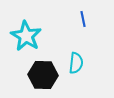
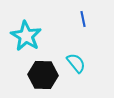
cyan semicircle: rotated 45 degrees counterclockwise
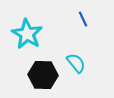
blue line: rotated 14 degrees counterclockwise
cyan star: moved 1 px right, 2 px up
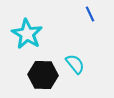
blue line: moved 7 px right, 5 px up
cyan semicircle: moved 1 px left, 1 px down
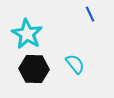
black hexagon: moved 9 px left, 6 px up
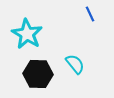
black hexagon: moved 4 px right, 5 px down
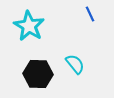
cyan star: moved 2 px right, 8 px up
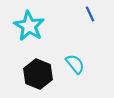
black hexagon: rotated 20 degrees clockwise
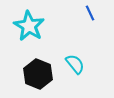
blue line: moved 1 px up
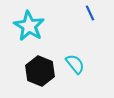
black hexagon: moved 2 px right, 3 px up
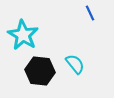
cyan star: moved 6 px left, 9 px down
black hexagon: rotated 16 degrees counterclockwise
